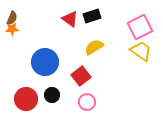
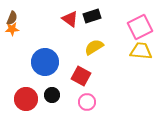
yellow trapezoid: rotated 30 degrees counterclockwise
red square: rotated 24 degrees counterclockwise
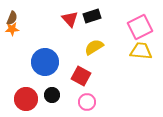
red triangle: rotated 12 degrees clockwise
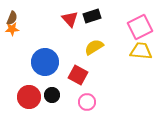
red square: moved 3 px left, 1 px up
red circle: moved 3 px right, 2 px up
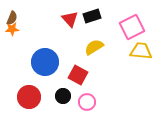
pink square: moved 8 px left
black circle: moved 11 px right, 1 px down
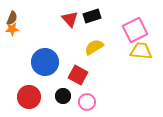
pink square: moved 3 px right, 3 px down
